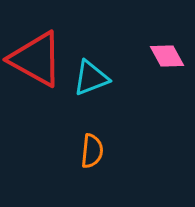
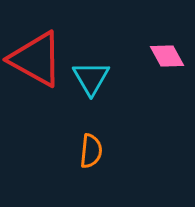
cyan triangle: rotated 39 degrees counterclockwise
orange semicircle: moved 1 px left
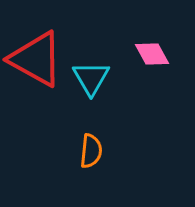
pink diamond: moved 15 px left, 2 px up
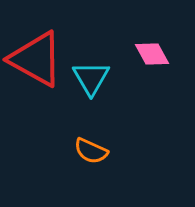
orange semicircle: rotated 108 degrees clockwise
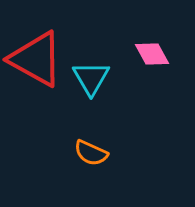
orange semicircle: moved 2 px down
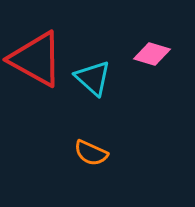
pink diamond: rotated 45 degrees counterclockwise
cyan triangle: moved 2 px right; rotated 18 degrees counterclockwise
